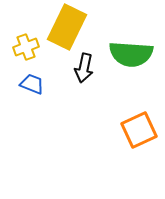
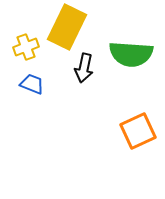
orange square: moved 1 px left, 1 px down
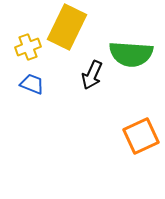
yellow cross: moved 2 px right
black arrow: moved 8 px right, 7 px down; rotated 12 degrees clockwise
orange square: moved 3 px right, 5 px down
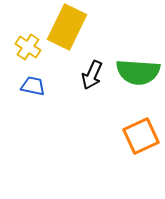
yellow cross: rotated 35 degrees counterclockwise
green semicircle: moved 7 px right, 18 px down
blue trapezoid: moved 1 px right, 2 px down; rotated 10 degrees counterclockwise
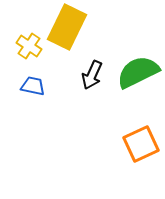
yellow cross: moved 1 px right, 1 px up
green semicircle: rotated 150 degrees clockwise
orange square: moved 8 px down
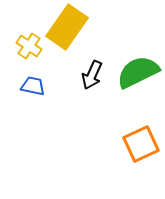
yellow rectangle: rotated 9 degrees clockwise
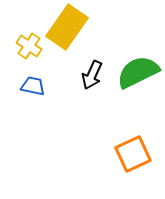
orange square: moved 8 px left, 10 px down
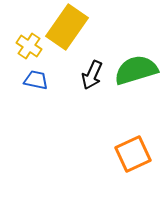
green semicircle: moved 2 px left, 2 px up; rotated 9 degrees clockwise
blue trapezoid: moved 3 px right, 6 px up
